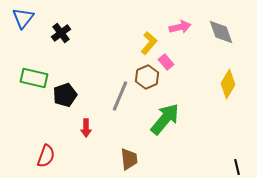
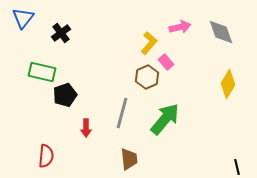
green rectangle: moved 8 px right, 6 px up
gray line: moved 2 px right, 17 px down; rotated 8 degrees counterclockwise
red semicircle: rotated 15 degrees counterclockwise
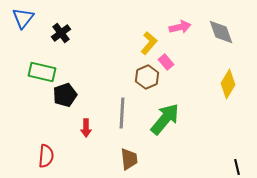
gray line: rotated 12 degrees counterclockwise
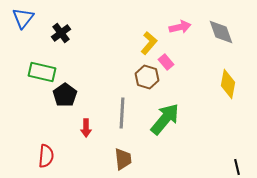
brown hexagon: rotated 20 degrees counterclockwise
yellow diamond: rotated 20 degrees counterclockwise
black pentagon: rotated 15 degrees counterclockwise
brown trapezoid: moved 6 px left
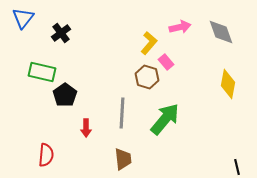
red semicircle: moved 1 px up
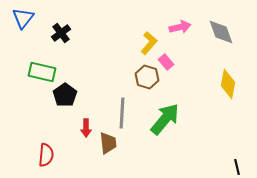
brown trapezoid: moved 15 px left, 16 px up
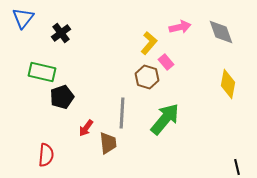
black pentagon: moved 3 px left, 2 px down; rotated 15 degrees clockwise
red arrow: rotated 36 degrees clockwise
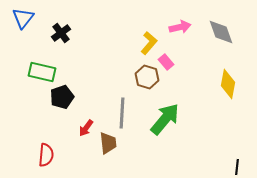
black line: rotated 21 degrees clockwise
